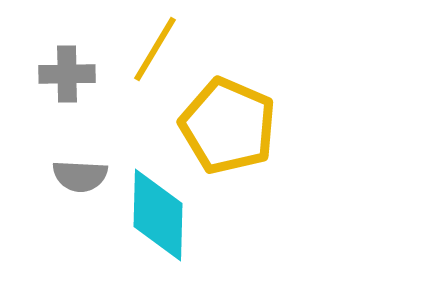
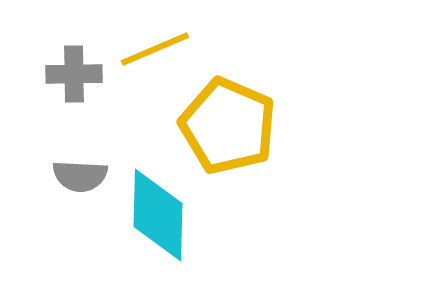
yellow line: rotated 36 degrees clockwise
gray cross: moved 7 px right
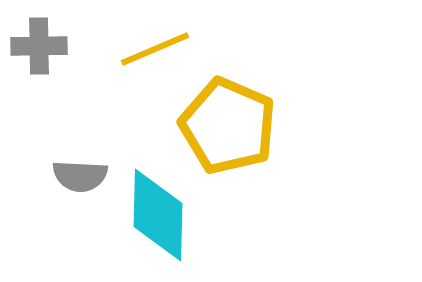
gray cross: moved 35 px left, 28 px up
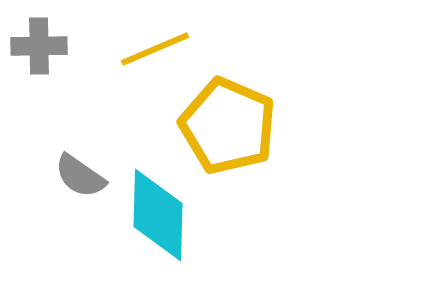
gray semicircle: rotated 32 degrees clockwise
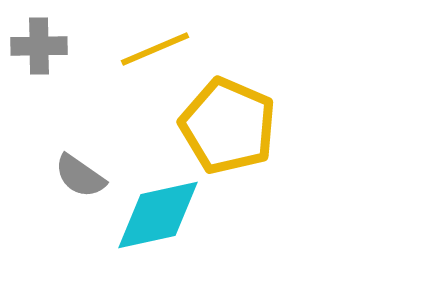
cyan diamond: rotated 76 degrees clockwise
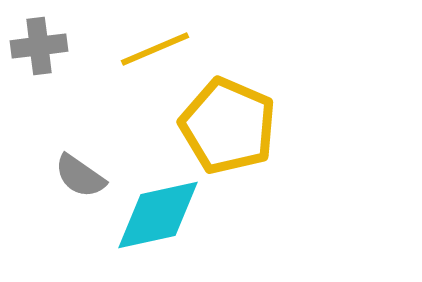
gray cross: rotated 6 degrees counterclockwise
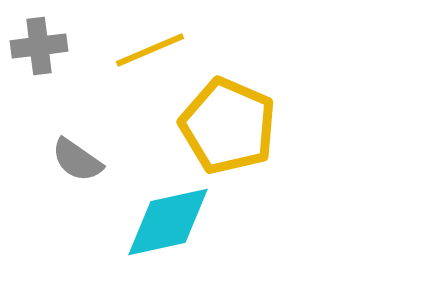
yellow line: moved 5 px left, 1 px down
gray semicircle: moved 3 px left, 16 px up
cyan diamond: moved 10 px right, 7 px down
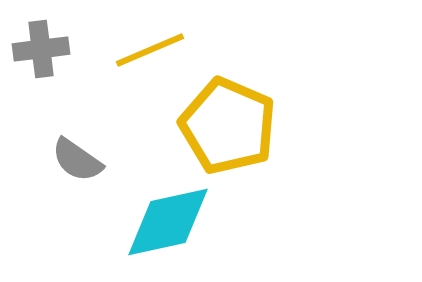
gray cross: moved 2 px right, 3 px down
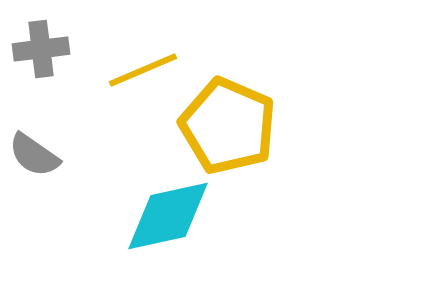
yellow line: moved 7 px left, 20 px down
gray semicircle: moved 43 px left, 5 px up
cyan diamond: moved 6 px up
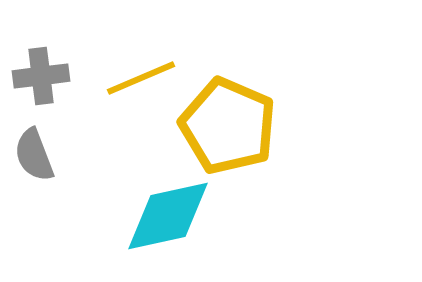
gray cross: moved 27 px down
yellow line: moved 2 px left, 8 px down
gray semicircle: rotated 34 degrees clockwise
